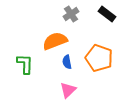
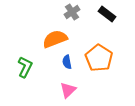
gray cross: moved 1 px right, 2 px up
orange semicircle: moved 2 px up
orange pentagon: rotated 12 degrees clockwise
green L-shape: moved 3 px down; rotated 25 degrees clockwise
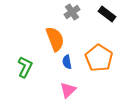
orange semicircle: rotated 90 degrees clockwise
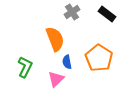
pink triangle: moved 12 px left, 11 px up
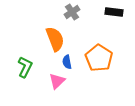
black rectangle: moved 7 px right, 2 px up; rotated 30 degrees counterclockwise
pink triangle: moved 1 px right, 2 px down
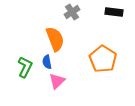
orange pentagon: moved 4 px right, 1 px down
blue semicircle: moved 20 px left
